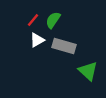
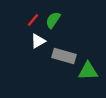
white triangle: moved 1 px right, 1 px down
gray rectangle: moved 10 px down
green triangle: rotated 45 degrees counterclockwise
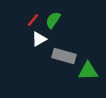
white triangle: moved 1 px right, 2 px up
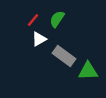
green semicircle: moved 4 px right, 1 px up
gray rectangle: rotated 20 degrees clockwise
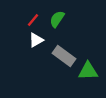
white triangle: moved 3 px left, 1 px down
